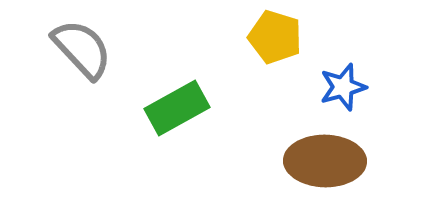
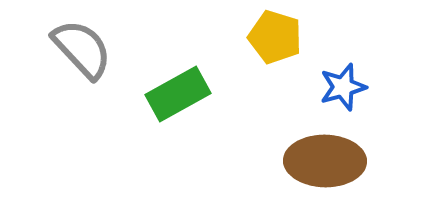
green rectangle: moved 1 px right, 14 px up
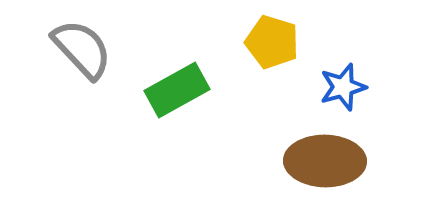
yellow pentagon: moved 3 px left, 5 px down
green rectangle: moved 1 px left, 4 px up
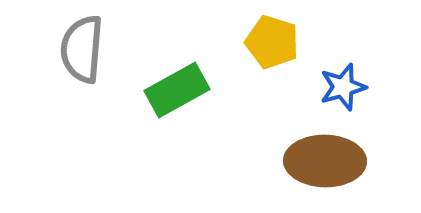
gray semicircle: rotated 132 degrees counterclockwise
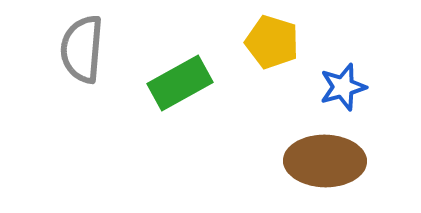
green rectangle: moved 3 px right, 7 px up
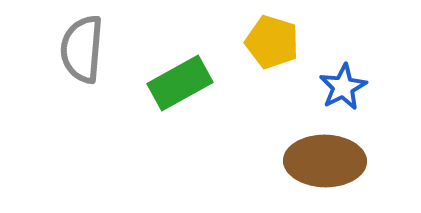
blue star: rotated 12 degrees counterclockwise
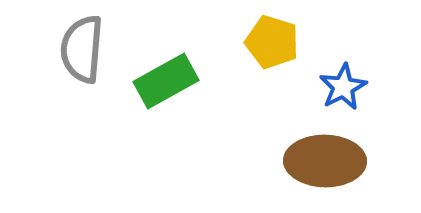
green rectangle: moved 14 px left, 2 px up
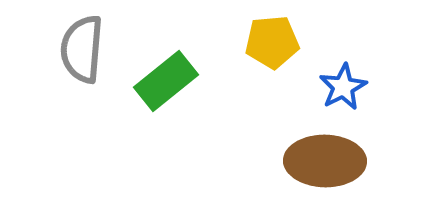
yellow pentagon: rotated 22 degrees counterclockwise
green rectangle: rotated 10 degrees counterclockwise
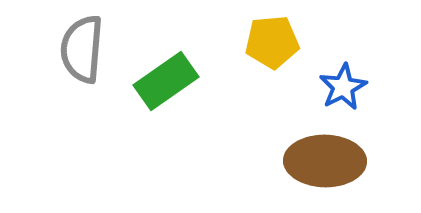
green rectangle: rotated 4 degrees clockwise
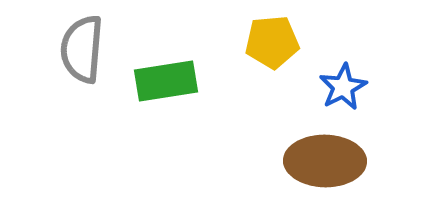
green rectangle: rotated 26 degrees clockwise
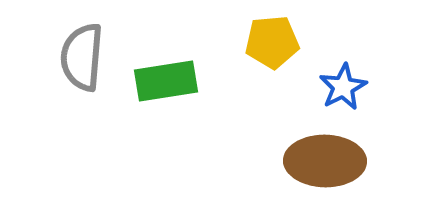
gray semicircle: moved 8 px down
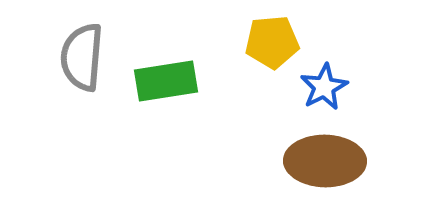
blue star: moved 19 px left
